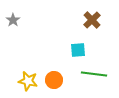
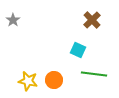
cyan square: rotated 28 degrees clockwise
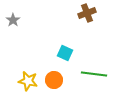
brown cross: moved 5 px left, 7 px up; rotated 24 degrees clockwise
cyan square: moved 13 px left, 3 px down
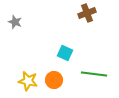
gray star: moved 2 px right, 2 px down; rotated 16 degrees counterclockwise
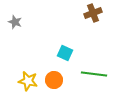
brown cross: moved 6 px right
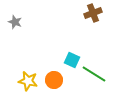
cyan square: moved 7 px right, 7 px down
green line: rotated 25 degrees clockwise
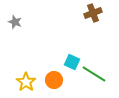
cyan square: moved 2 px down
yellow star: moved 2 px left, 1 px down; rotated 24 degrees clockwise
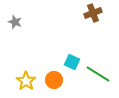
green line: moved 4 px right
yellow star: moved 1 px up
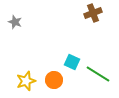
yellow star: rotated 18 degrees clockwise
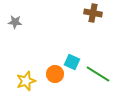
brown cross: rotated 30 degrees clockwise
gray star: rotated 16 degrees counterclockwise
orange circle: moved 1 px right, 6 px up
